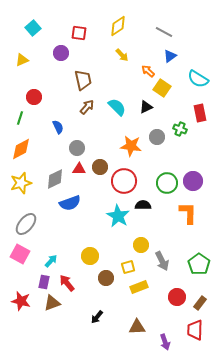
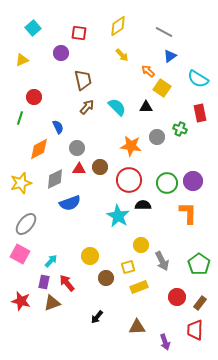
black triangle at (146, 107): rotated 24 degrees clockwise
orange diamond at (21, 149): moved 18 px right
red circle at (124, 181): moved 5 px right, 1 px up
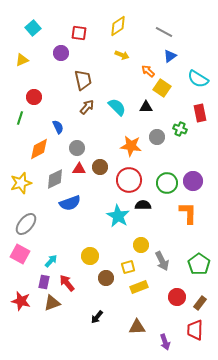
yellow arrow at (122, 55): rotated 24 degrees counterclockwise
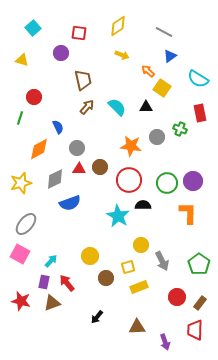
yellow triangle at (22, 60): rotated 40 degrees clockwise
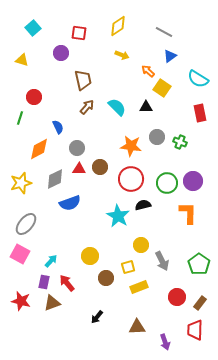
green cross at (180, 129): moved 13 px down
red circle at (129, 180): moved 2 px right, 1 px up
black semicircle at (143, 205): rotated 14 degrees counterclockwise
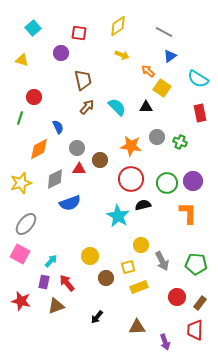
brown circle at (100, 167): moved 7 px up
green pentagon at (199, 264): moved 3 px left; rotated 30 degrees counterclockwise
brown triangle at (52, 303): moved 4 px right, 3 px down
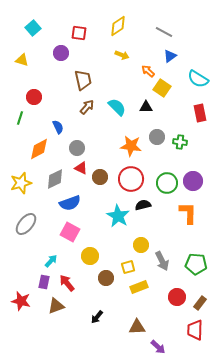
green cross at (180, 142): rotated 16 degrees counterclockwise
brown circle at (100, 160): moved 17 px down
red triangle at (79, 169): moved 2 px right, 1 px up; rotated 24 degrees clockwise
pink square at (20, 254): moved 50 px right, 22 px up
purple arrow at (165, 342): moved 7 px left, 5 px down; rotated 28 degrees counterclockwise
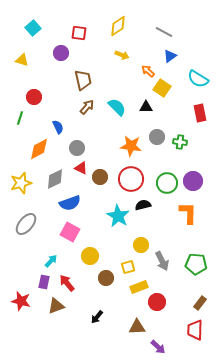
red circle at (177, 297): moved 20 px left, 5 px down
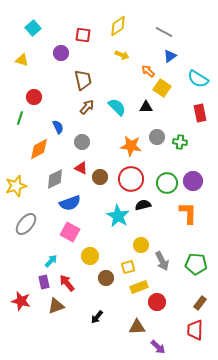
red square at (79, 33): moved 4 px right, 2 px down
gray circle at (77, 148): moved 5 px right, 6 px up
yellow star at (21, 183): moved 5 px left, 3 px down
purple rectangle at (44, 282): rotated 24 degrees counterclockwise
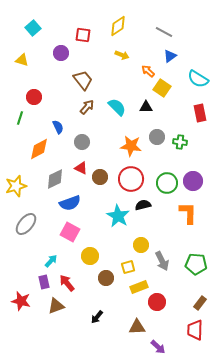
brown trapezoid at (83, 80): rotated 25 degrees counterclockwise
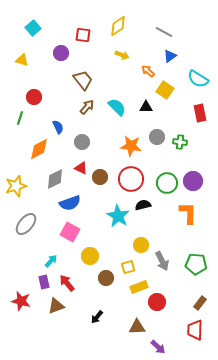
yellow square at (162, 88): moved 3 px right, 2 px down
